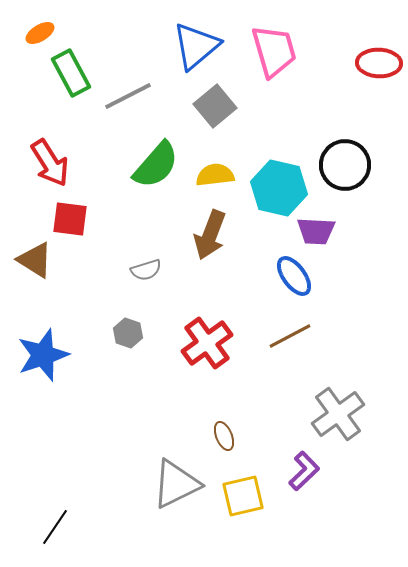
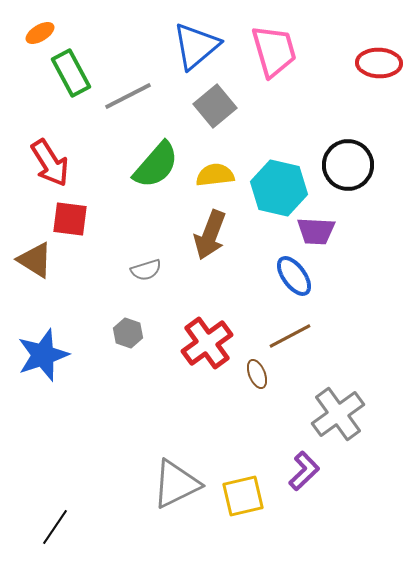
black circle: moved 3 px right
brown ellipse: moved 33 px right, 62 px up
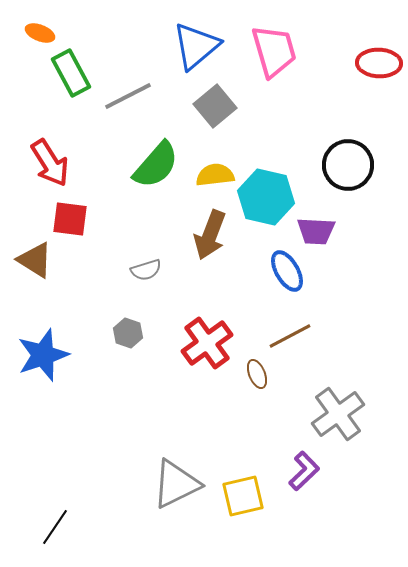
orange ellipse: rotated 52 degrees clockwise
cyan hexagon: moved 13 px left, 9 px down
blue ellipse: moved 7 px left, 5 px up; rotated 6 degrees clockwise
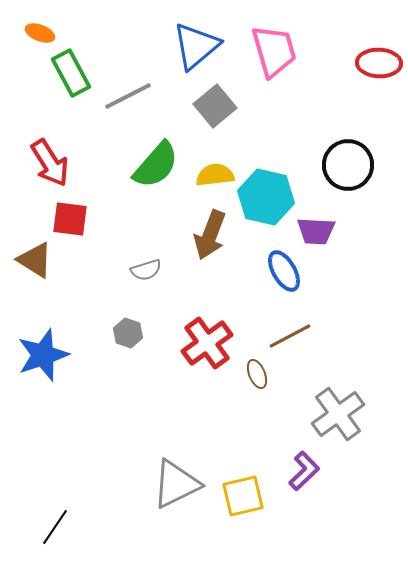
blue ellipse: moved 3 px left
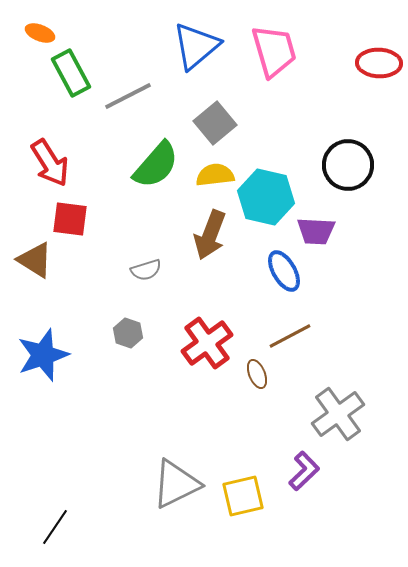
gray square: moved 17 px down
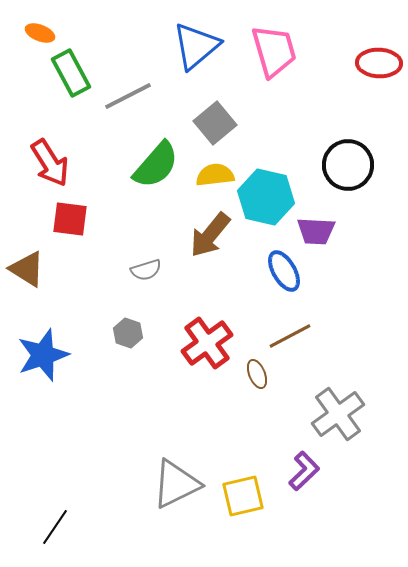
brown arrow: rotated 18 degrees clockwise
brown triangle: moved 8 px left, 9 px down
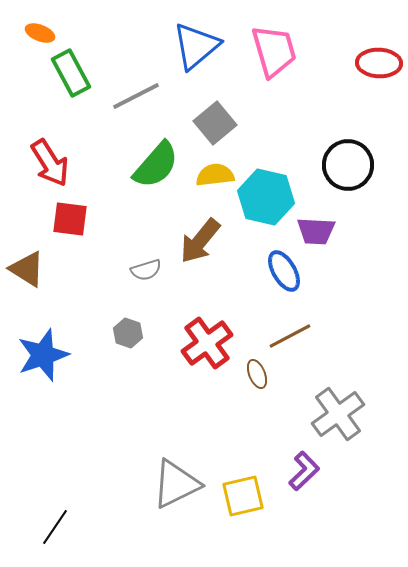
gray line: moved 8 px right
brown arrow: moved 10 px left, 6 px down
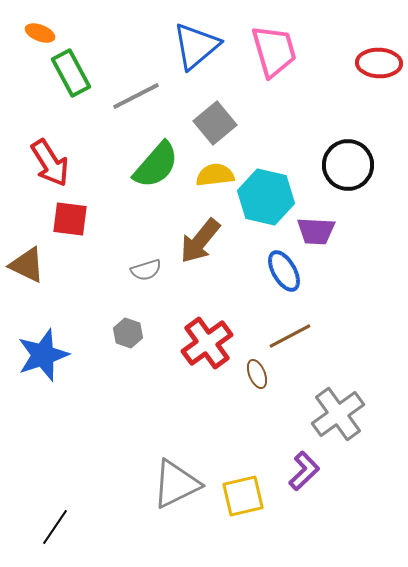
brown triangle: moved 4 px up; rotated 6 degrees counterclockwise
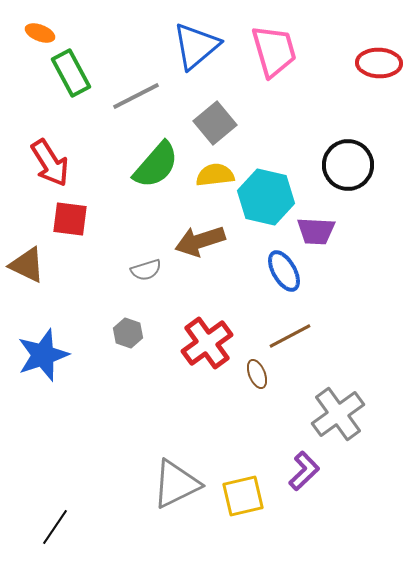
brown arrow: rotated 33 degrees clockwise
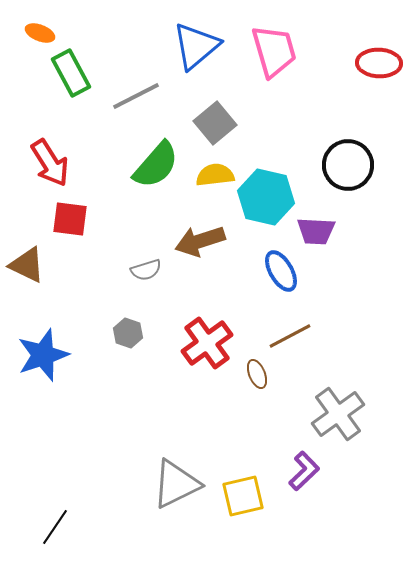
blue ellipse: moved 3 px left
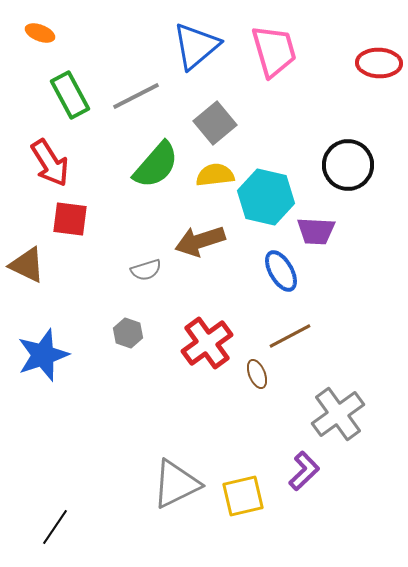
green rectangle: moved 1 px left, 22 px down
